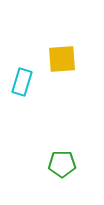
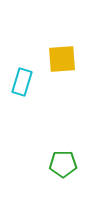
green pentagon: moved 1 px right
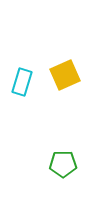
yellow square: moved 3 px right, 16 px down; rotated 20 degrees counterclockwise
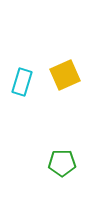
green pentagon: moved 1 px left, 1 px up
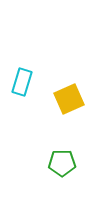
yellow square: moved 4 px right, 24 px down
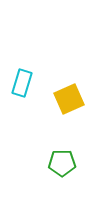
cyan rectangle: moved 1 px down
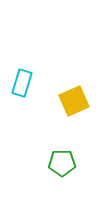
yellow square: moved 5 px right, 2 px down
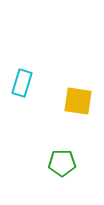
yellow square: moved 4 px right; rotated 32 degrees clockwise
